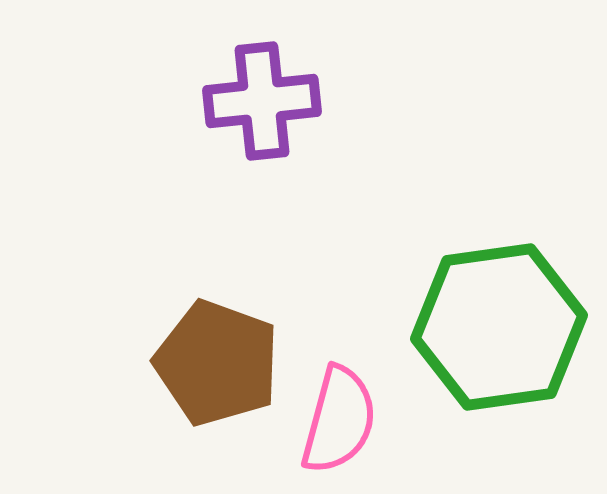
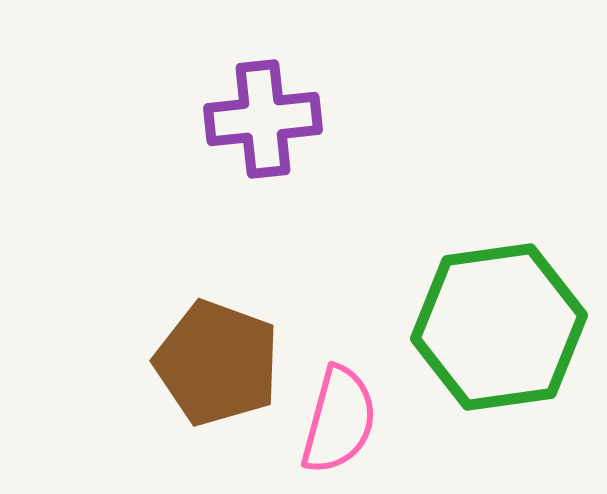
purple cross: moved 1 px right, 18 px down
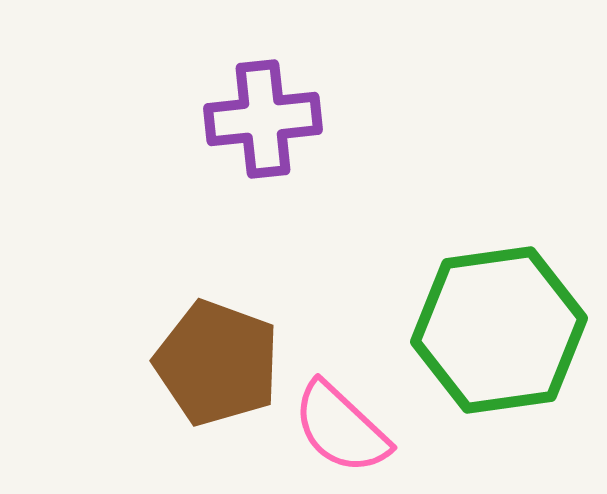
green hexagon: moved 3 px down
pink semicircle: moved 2 px right, 8 px down; rotated 118 degrees clockwise
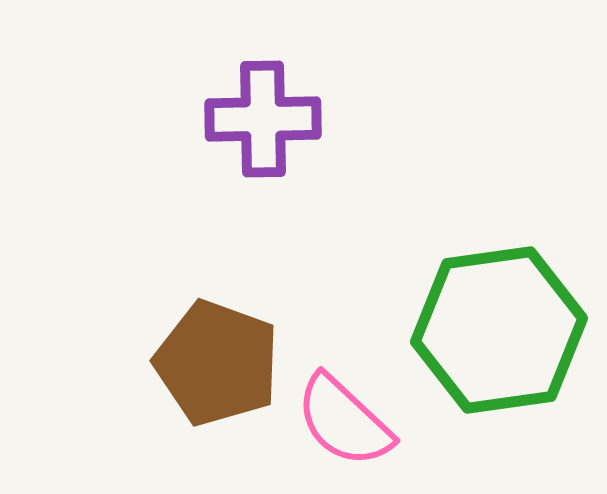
purple cross: rotated 5 degrees clockwise
pink semicircle: moved 3 px right, 7 px up
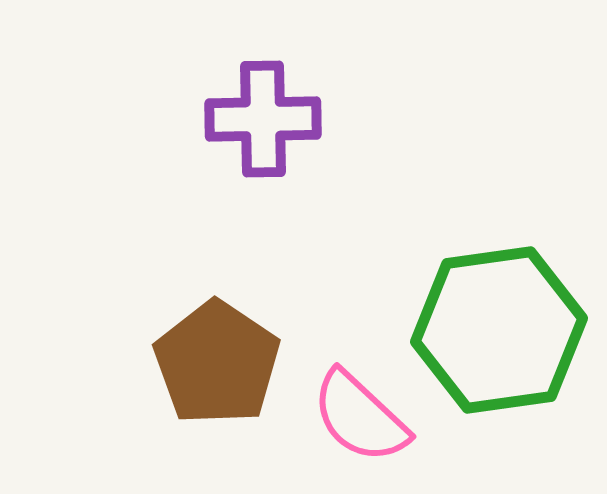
brown pentagon: rotated 14 degrees clockwise
pink semicircle: moved 16 px right, 4 px up
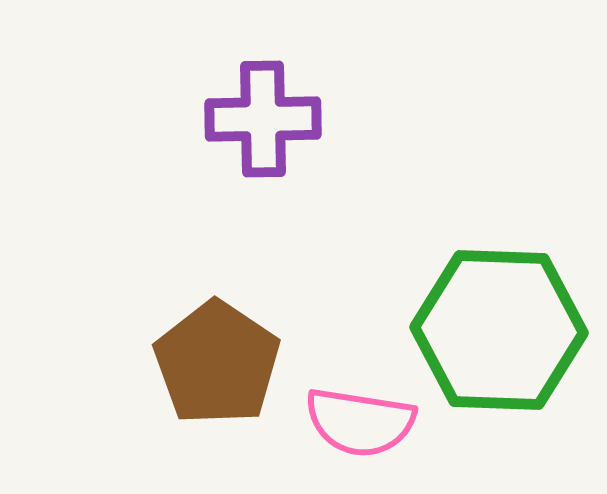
green hexagon: rotated 10 degrees clockwise
pink semicircle: moved 5 px down; rotated 34 degrees counterclockwise
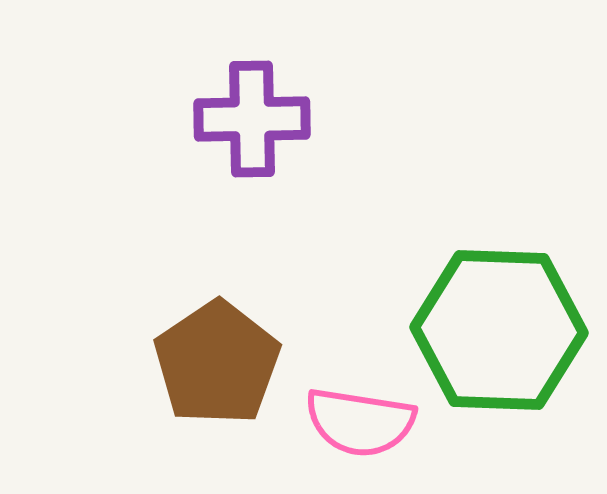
purple cross: moved 11 px left
brown pentagon: rotated 4 degrees clockwise
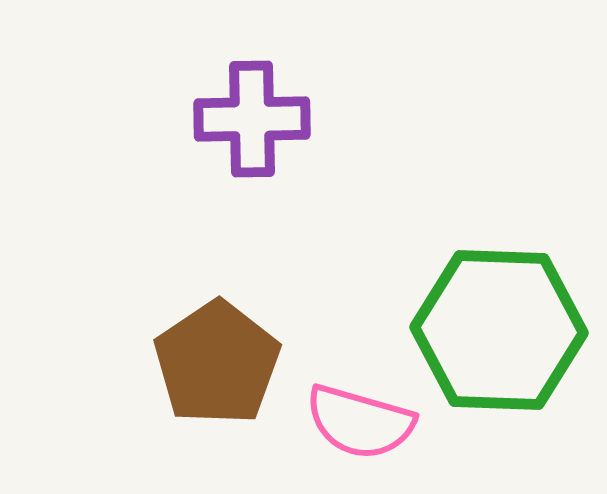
pink semicircle: rotated 7 degrees clockwise
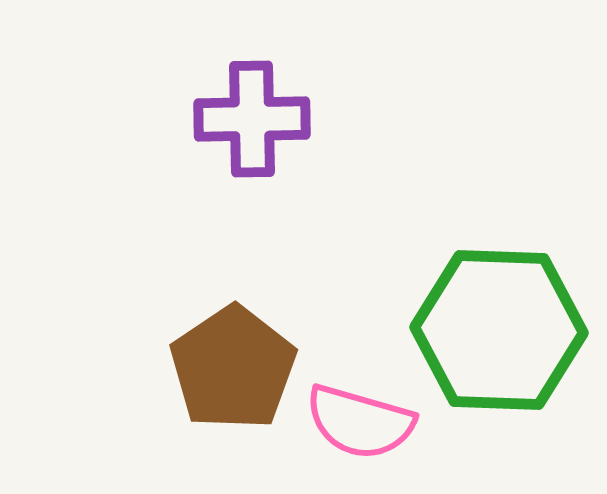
brown pentagon: moved 16 px right, 5 px down
